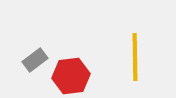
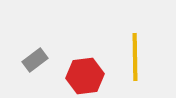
red hexagon: moved 14 px right
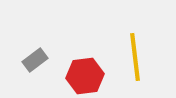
yellow line: rotated 6 degrees counterclockwise
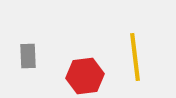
gray rectangle: moved 7 px left, 4 px up; rotated 55 degrees counterclockwise
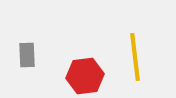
gray rectangle: moved 1 px left, 1 px up
